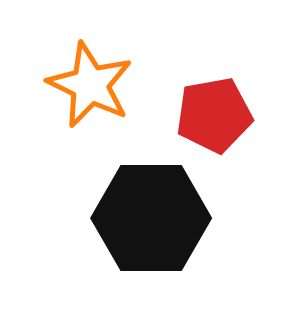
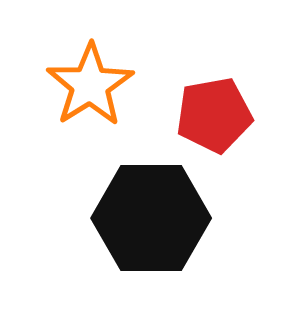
orange star: rotated 14 degrees clockwise
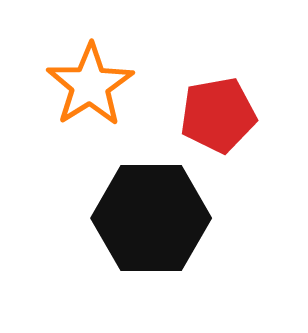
red pentagon: moved 4 px right
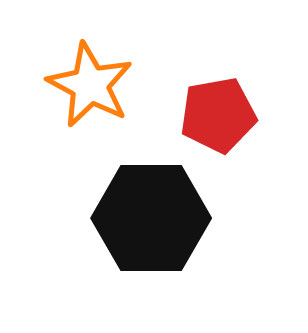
orange star: rotated 12 degrees counterclockwise
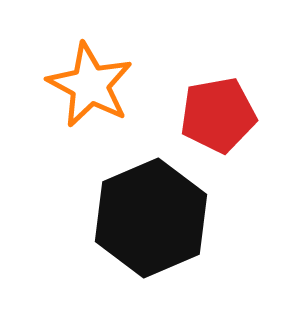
black hexagon: rotated 23 degrees counterclockwise
